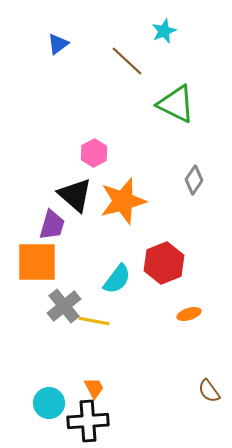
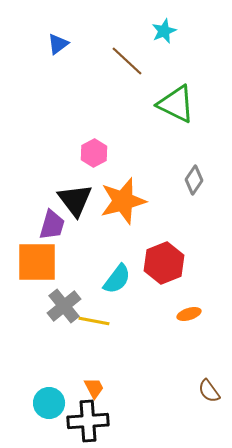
black triangle: moved 5 px down; rotated 12 degrees clockwise
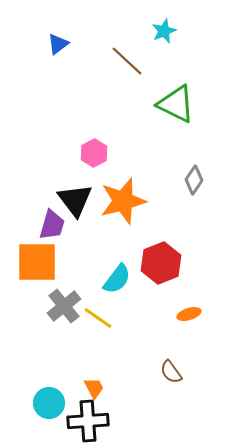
red hexagon: moved 3 px left
yellow line: moved 4 px right, 3 px up; rotated 24 degrees clockwise
brown semicircle: moved 38 px left, 19 px up
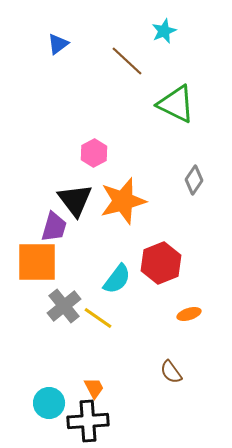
purple trapezoid: moved 2 px right, 2 px down
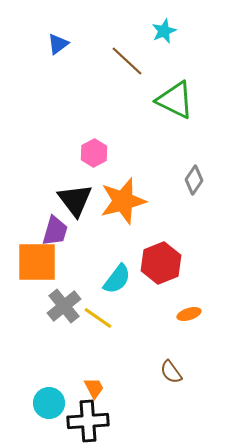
green triangle: moved 1 px left, 4 px up
purple trapezoid: moved 1 px right, 4 px down
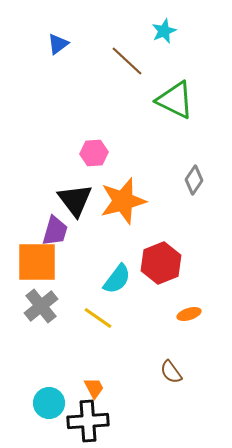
pink hexagon: rotated 24 degrees clockwise
gray cross: moved 23 px left
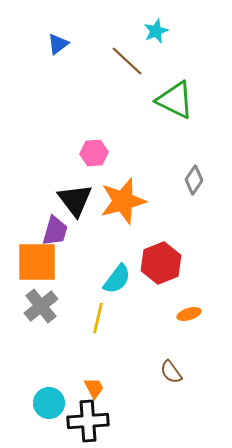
cyan star: moved 8 px left
yellow line: rotated 68 degrees clockwise
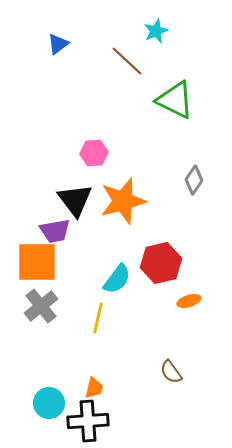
purple trapezoid: rotated 64 degrees clockwise
red hexagon: rotated 9 degrees clockwise
orange ellipse: moved 13 px up
orange trapezoid: rotated 40 degrees clockwise
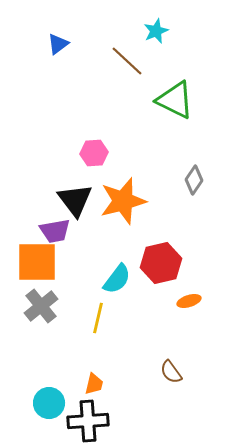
orange trapezoid: moved 4 px up
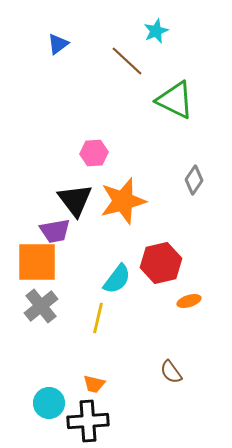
orange trapezoid: rotated 90 degrees clockwise
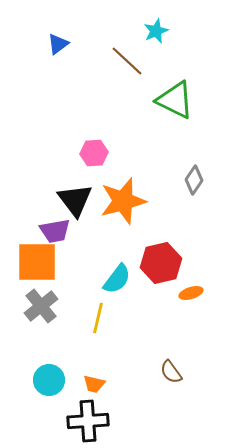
orange ellipse: moved 2 px right, 8 px up
cyan circle: moved 23 px up
